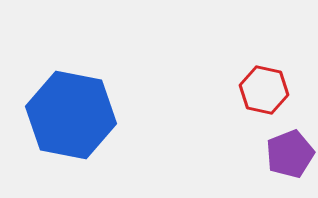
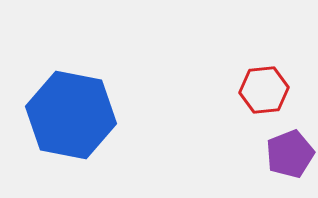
red hexagon: rotated 18 degrees counterclockwise
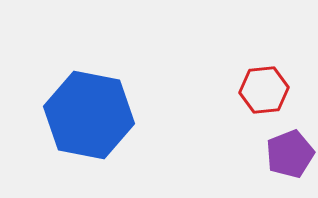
blue hexagon: moved 18 px right
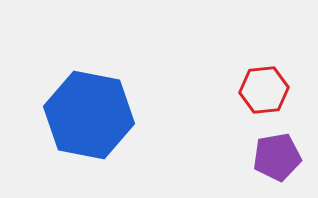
purple pentagon: moved 13 px left, 3 px down; rotated 12 degrees clockwise
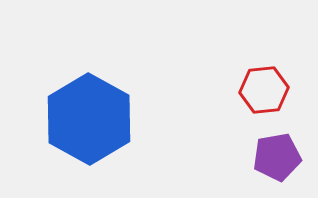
blue hexagon: moved 4 px down; rotated 18 degrees clockwise
